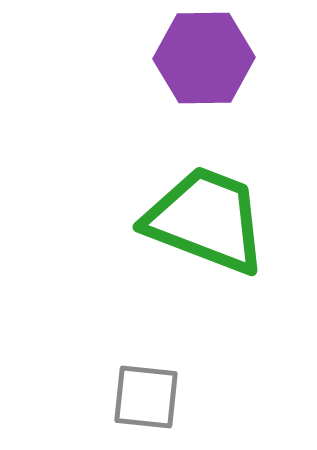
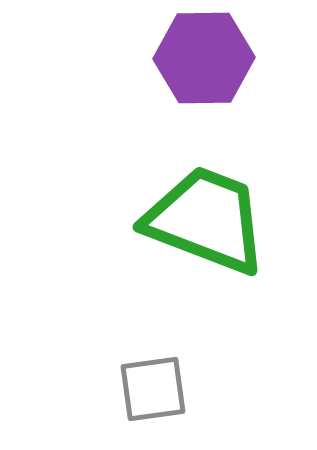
gray square: moved 7 px right, 8 px up; rotated 14 degrees counterclockwise
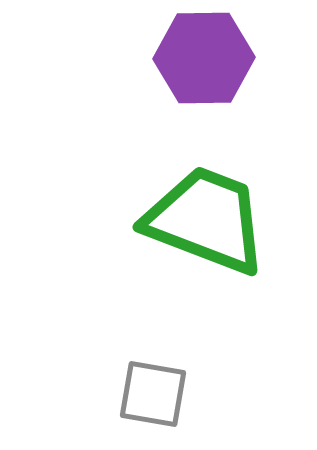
gray square: moved 5 px down; rotated 18 degrees clockwise
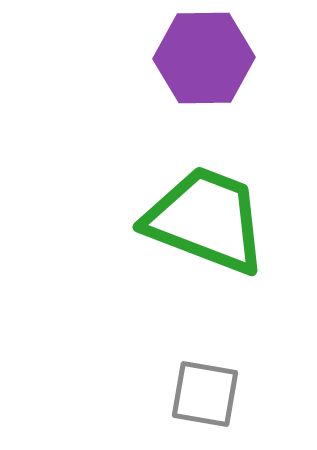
gray square: moved 52 px right
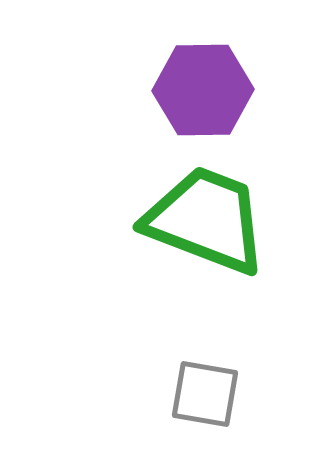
purple hexagon: moved 1 px left, 32 px down
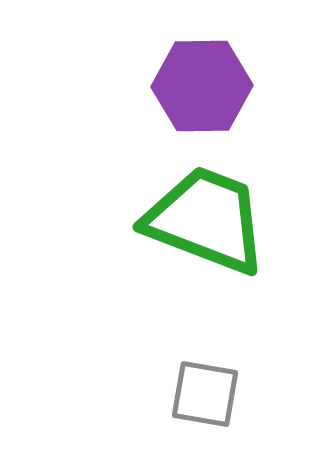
purple hexagon: moved 1 px left, 4 px up
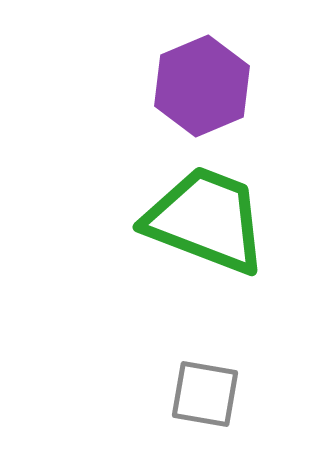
purple hexagon: rotated 22 degrees counterclockwise
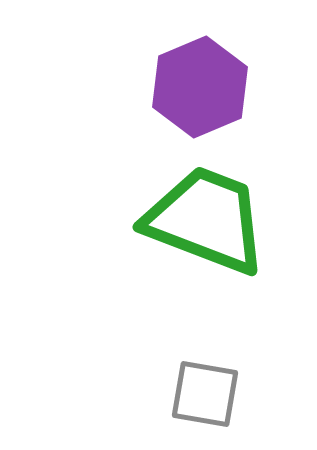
purple hexagon: moved 2 px left, 1 px down
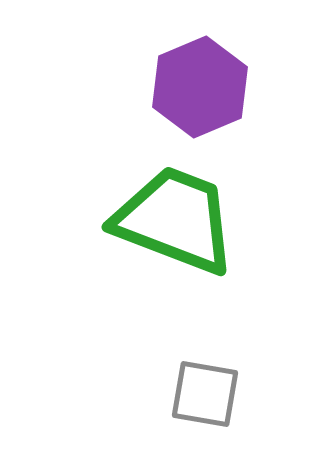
green trapezoid: moved 31 px left
